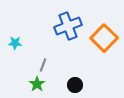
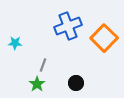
black circle: moved 1 px right, 2 px up
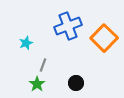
cyan star: moved 11 px right; rotated 24 degrees counterclockwise
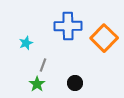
blue cross: rotated 20 degrees clockwise
black circle: moved 1 px left
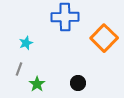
blue cross: moved 3 px left, 9 px up
gray line: moved 24 px left, 4 px down
black circle: moved 3 px right
